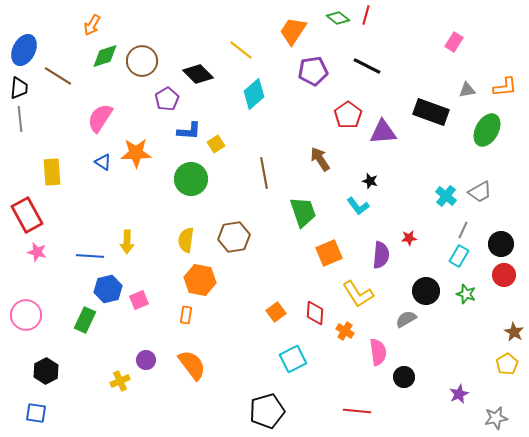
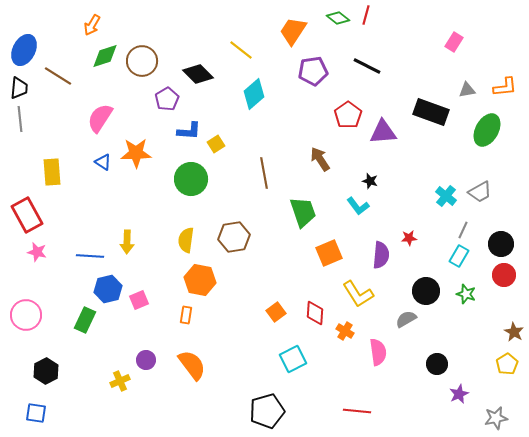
black circle at (404, 377): moved 33 px right, 13 px up
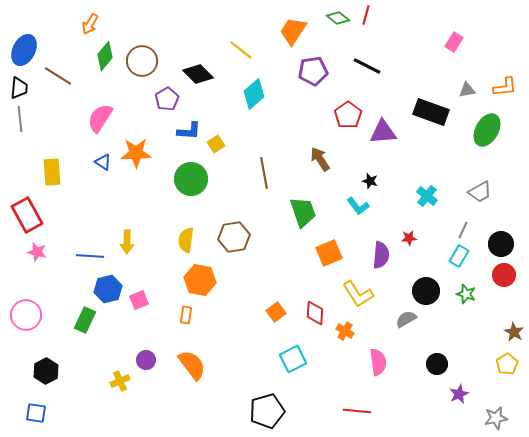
orange arrow at (92, 25): moved 2 px left, 1 px up
green diamond at (105, 56): rotated 32 degrees counterclockwise
cyan cross at (446, 196): moved 19 px left
pink semicircle at (378, 352): moved 10 px down
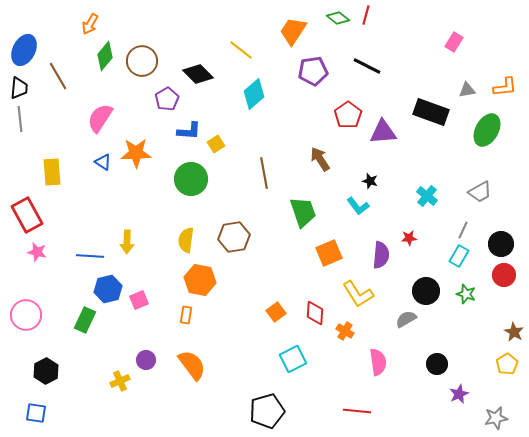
brown line at (58, 76): rotated 28 degrees clockwise
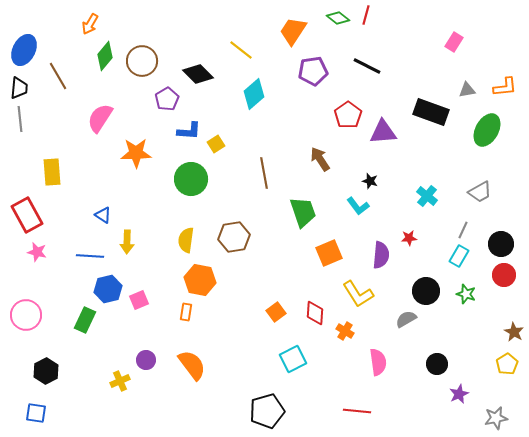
blue triangle at (103, 162): moved 53 px down
orange rectangle at (186, 315): moved 3 px up
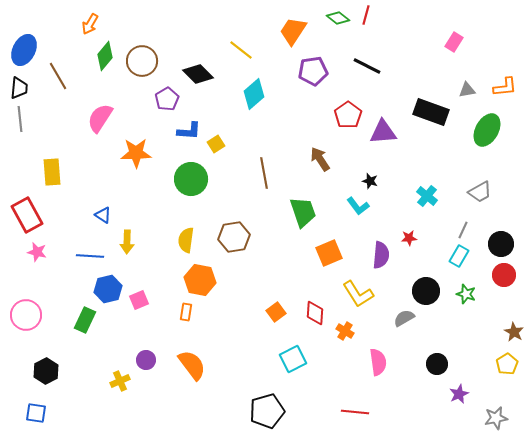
gray semicircle at (406, 319): moved 2 px left, 1 px up
red line at (357, 411): moved 2 px left, 1 px down
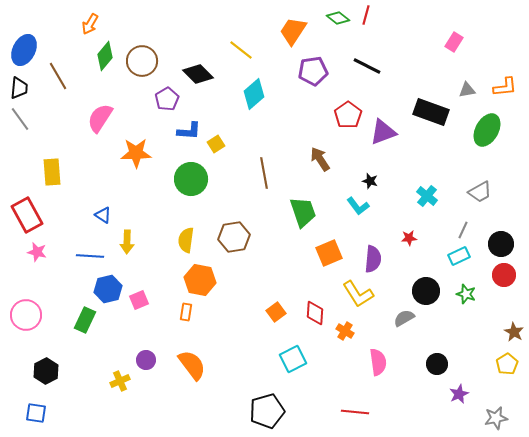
gray line at (20, 119): rotated 30 degrees counterclockwise
purple triangle at (383, 132): rotated 16 degrees counterclockwise
purple semicircle at (381, 255): moved 8 px left, 4 px down
cyan rectangle at (459, 256): rotated 35 degrees clockwise
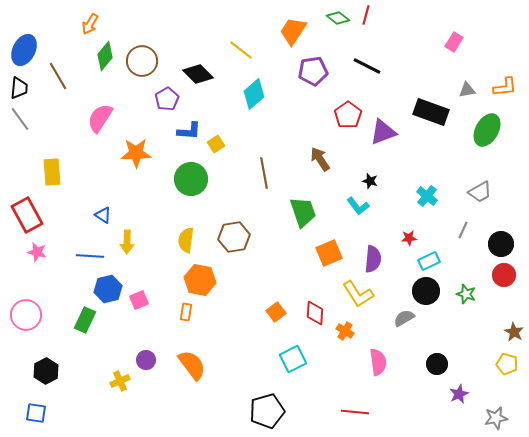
cyan rectangle at (459, 256): moved 30 px left, 5 px down
yellow pentagon at (507, 364): rotated 25 degrees counterclockwise
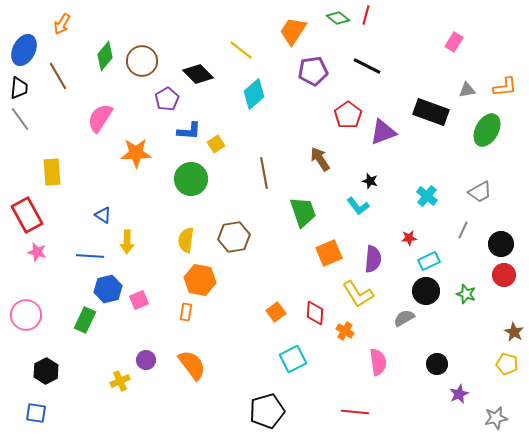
orange arrow at (90, 24): moved 28 px left
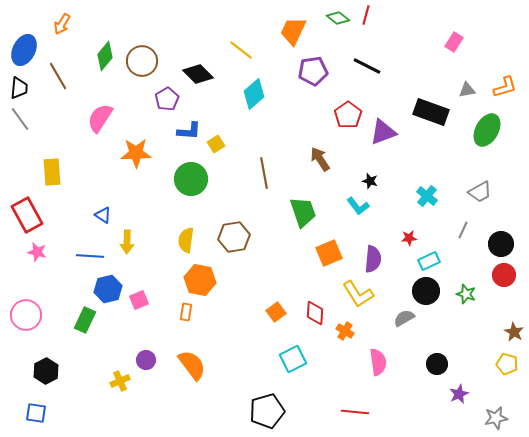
orange trapezoid at (293, 31): rotated 8 degrees counterclockwise
orange L-shape at (505, 87): rotated 10 degrees counterclockwise
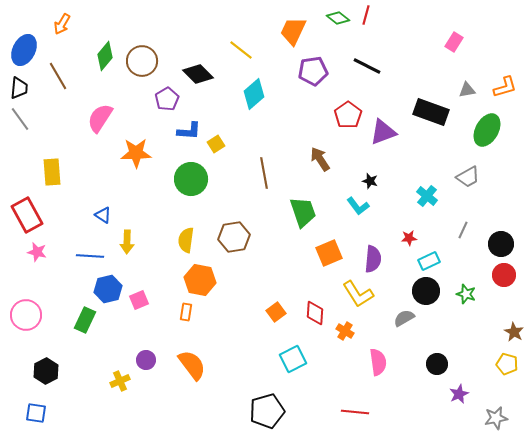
gray trapezoid at (480, 192): moved 12 px left, 15 px up
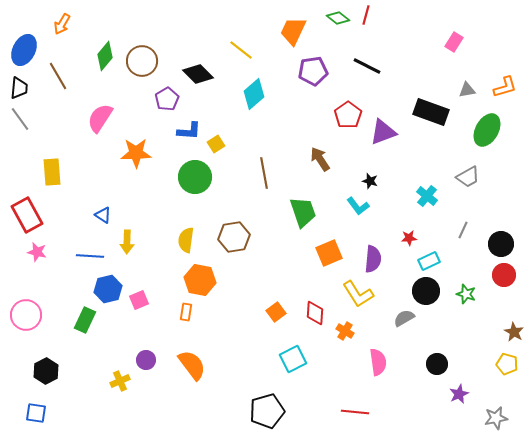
green circle at (191, 179): moved 4 px right, 2 px up
